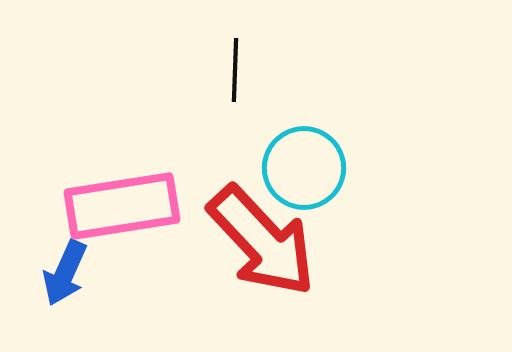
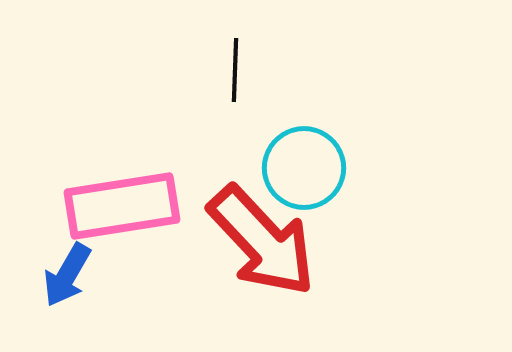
blue arrow: moved 2 px right, 2 px down; rotated 6 degrees clockwise
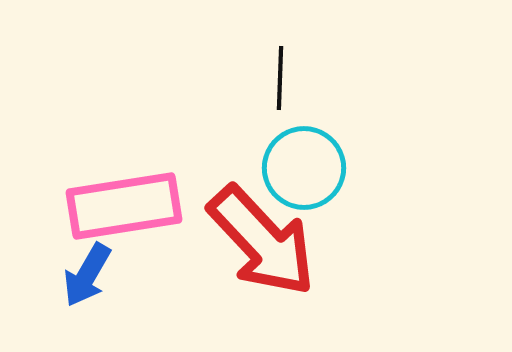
black line: moved 45 px right, 8 px down
pink rectangle: moved 2 px right
blue arrow: moved 20 px right
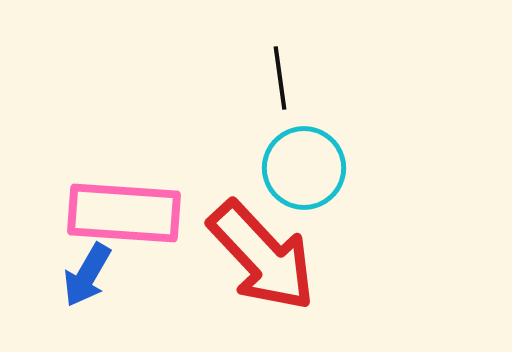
black line: rotated 10 degrees counterclockwise
pink rectangle: moved 7 px down; rotated 13 degrees clockwise
red arrow: moved 15 px down
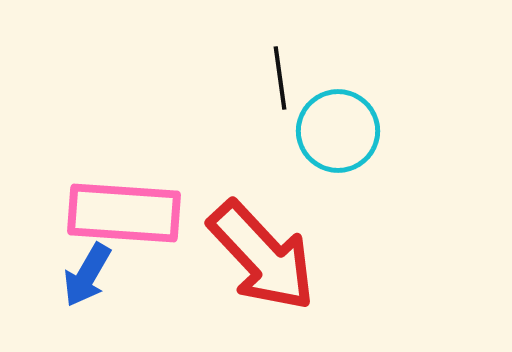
cyan circle: moved 34 px right, 37 px up
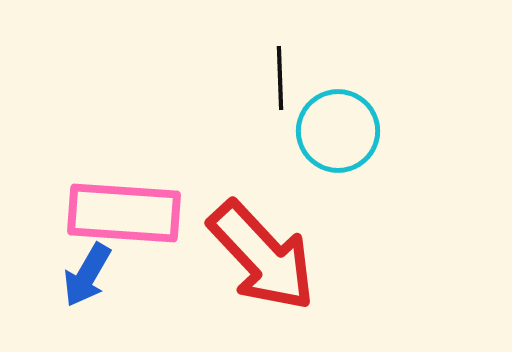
black line: rotated 6 degrees clockwise
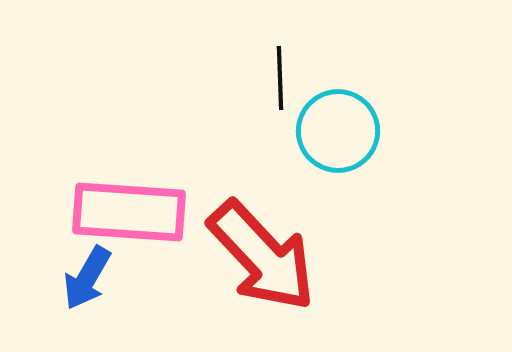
pink rectangle: moved 5 px right, 1 px up
blue arrow: moved 3 px down
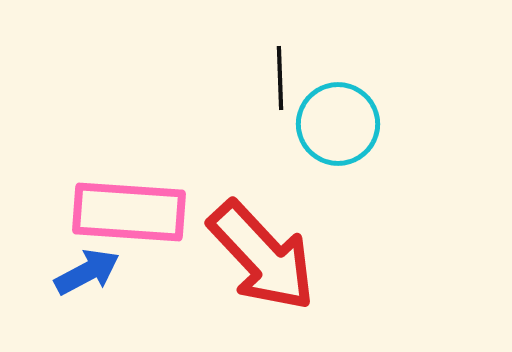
cyan circle: moved 7 px up
blue arrow: moved 6 px up; rotated 148 degrees counterclockwise
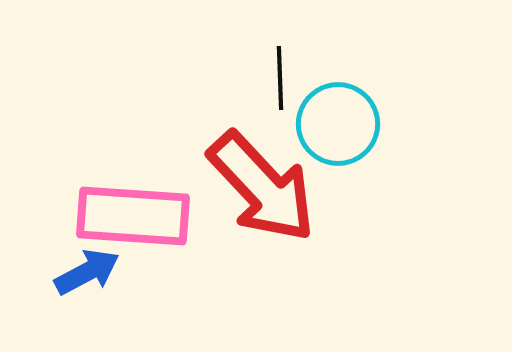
pink rectangle: moved 4 px right, 4 px down
red arrow: moved 69 px up
